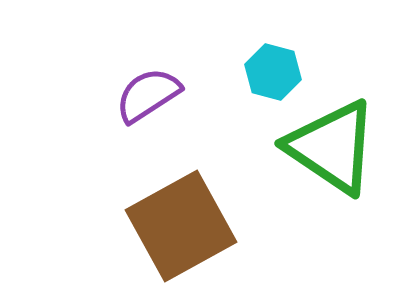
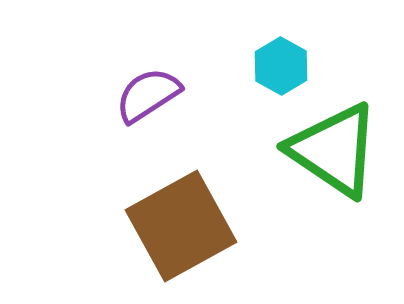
cyan hexagon: moved 8 px right, 6 px up; rotated 14 degrees clockwise
green triangle: moved 2 px right, 3 px down
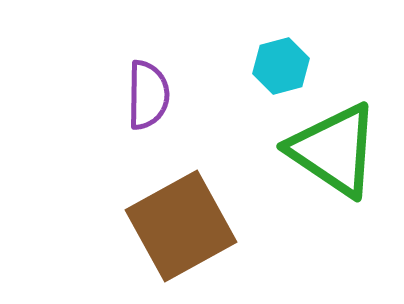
cyan hexagon: rotated 16 degrees clockwise
purple semicircle: rotated 124 degrees clockwise
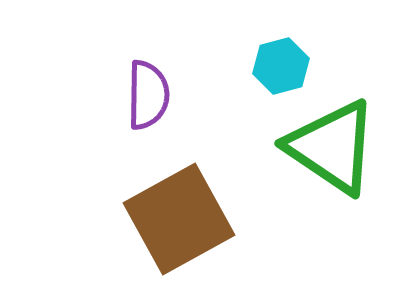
green triangle: moved 2 px left, 3 px up
brown square: moved 2 px left, 7 px up
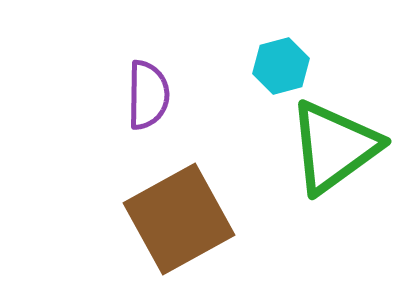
green triangle: moved 2 px right; rotated 50 degrees clockwise
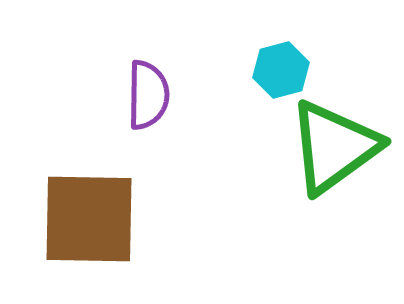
cyan hexagon: moved 4 px down
brown square: moved 90 px left; rotated 30 degrees clockwise
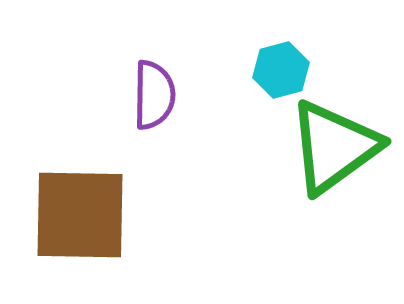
purple semicircle: moved 6 px right
brown square: moved 9 px left, 4 px up
